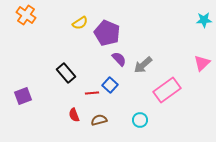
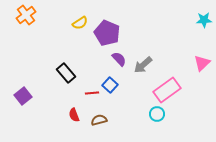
orange cross: rotated 18 degrees clockwise
purple square: rotated 18 degrees counterclockwise
cyan circle: moved 17 px right, 6 px up
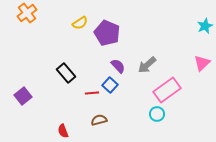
orange cross: moved 1 px right, 2 px up
cyan star: moved 1 px right, 6 px down; rotated 21 degrees counterclockwise
purple semicircle: moved 1 px left, 7 px down
gray arrow: moved 4 px right
red semicircle: moved 11 px left, 16 px down
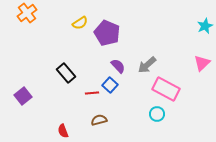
pink rectangle: moved 1 px left, 1 px up; rotated 64 degrees clockwise
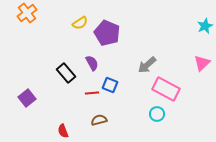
purple semicircle: moved 26 px left, 3 px up; rotated 14 degrees clockwise
blue square: rotated 21 degrees counterclockwise
purple square: moved 4 px right, 2 px down
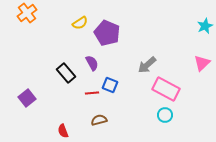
cyan circle: moved 8 px right, 1 px down
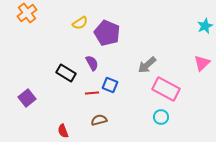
black rectangle: rotated 18 degrees counterclockwise
cyan circle: moved 4 px left, 2 px down
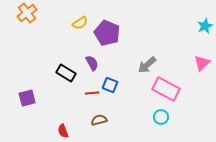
purple square: rotated 24 degrees clockwise
